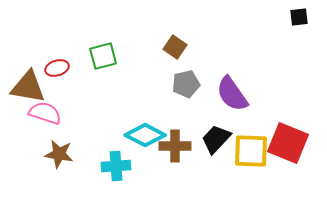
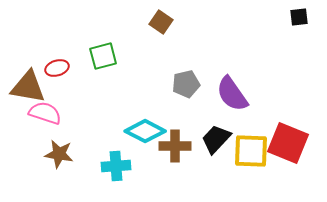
brown square: moved 14 px left, 25 px up
cyan diamond: moved 4 px up
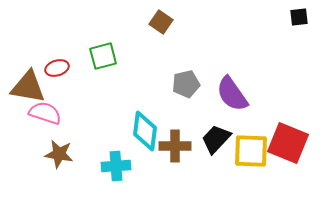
cyan diamond: rotated 69 degrees clockwise
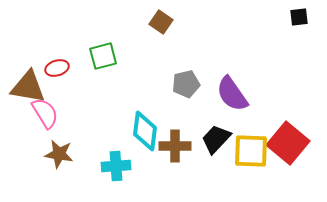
pink semicircle: rotated 40 degrees clockwise
red square: rotated 18 degrees clockwise
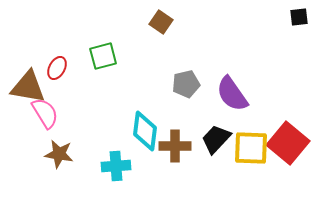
red ellipse: rotated 45 degrees counterclockwise
yellow square: moved 3 px up
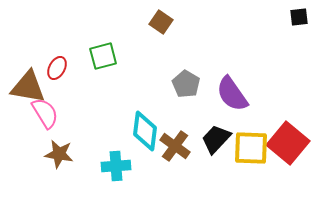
gray pentagon: rotated 28 degrees counterclockwise
brown cross: rotated 36 degrees clockwise
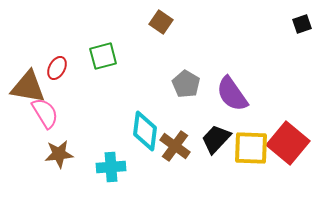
black square: moved 3 px right, 7 px down; rotated 12 degrees counterclockwise
brown star: rotated 16 degrees counterclockwise
cyan cross: moved 5 px left, 1 px down
